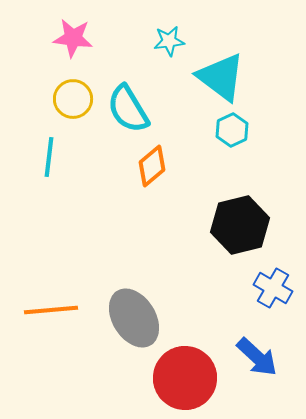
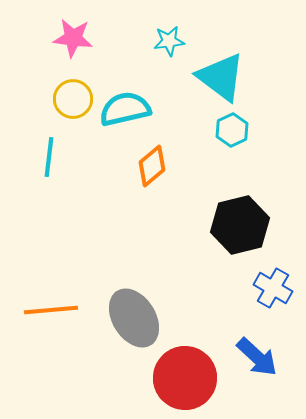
cyan semicircle: moved 3 px left; rotated 108 degrees clockwise
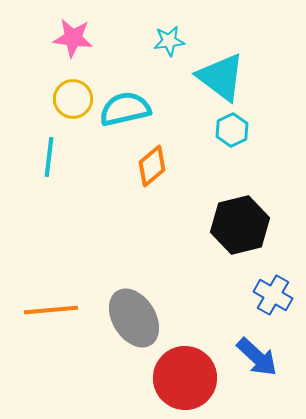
blue cross: moved 7 px down
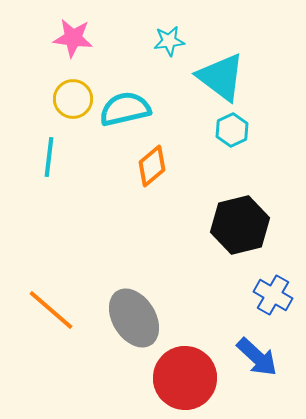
orange line: rotated 46 degrees clockwise
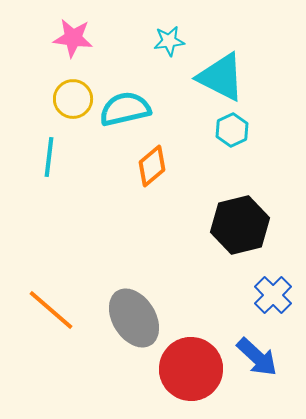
cyan triangle: rotated 10 degrees counterclockwise
blue cross: rotated 15 degrees clockwise
red circle: moved 6 px right, 9 px up
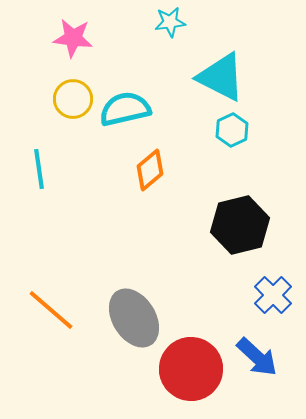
cyan star: moved 1 px right, 19 px up
cyan line: moved 10 px left, 12 px down; rotated 15 degrees counterclockwise
orange diamond: moved 2 px left, 4 px down
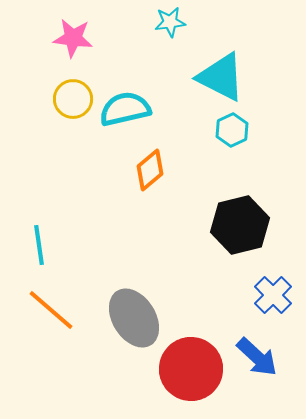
cyan line: moved 76 px down
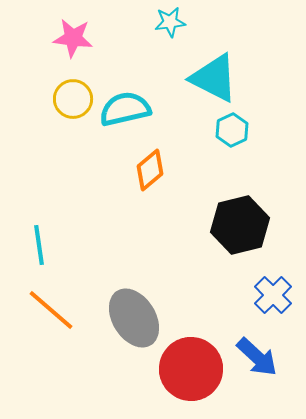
cyan triangle: moved 7 px left, 1 px down
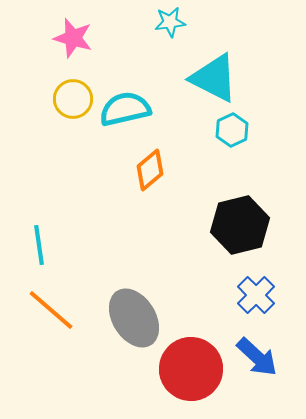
pink star: rotated 9 degrees clockwise
blue cross: moved 17 px left
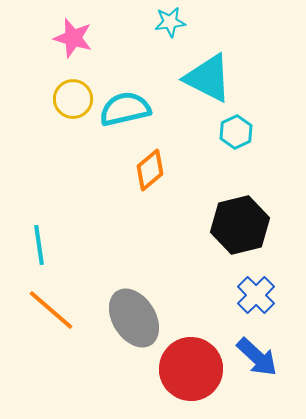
cyan triangle: moved 6 px left
cyan hexagon: moved 4 px right, 2 px down
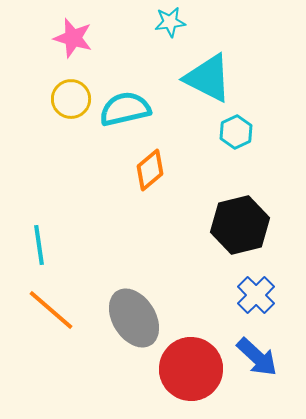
yellow circle: moved 2 px left
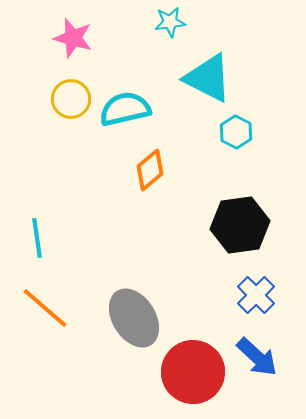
cyan hexagon: rotated 8 degrees counterclockwise
black hexagon: rotated 6 degrees clockwise
cyan line: moved 2 px left, 7 px up
orange line: moved 6 px left, 2 px up
red circle: moved 2 px right, 3 px down
